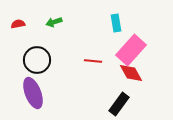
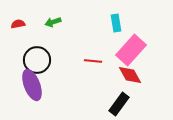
green arrow: moved 1 px left
red diamond: moved 1 px left, 2 px down
purple ellipse: moved 1 px left, 8 px up
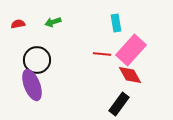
red line: moved 9 px right, 7 px up
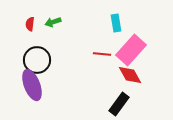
red semicircle: moved 12 px right; rotated 72 degrees counterclockwise
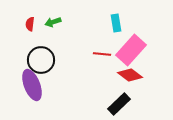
black circle: moved 4 px right
red diamond: rotated 25 degrees counterclockwise
black rectangle: rotated 10 degrees clockwise
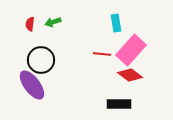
purple ellipse: rotated 16 degrees counterclockwise
black rectangle: rotated 45 degrees clockwise
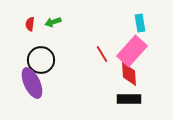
cyan rectangle: moved 24 px right
pink rectangle: moved 1 px right, 1 px down
red line: rotated 54 degrees clockwise
red diamond: moved 1 px left, 1 px up; rotated 50 degrees clockwise
purple ellipse: moved 2 px up; rotated 12 degrees clockwise
black rectangle: moved 10 px right, 5 px up
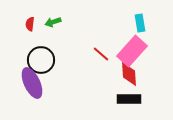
red line: moved 1 px left; rotated 18 degrees counterclockwise
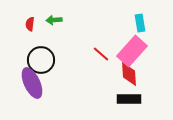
green arrow: moved 1 px right, 2 px up; rotated 14 degrees clockwise
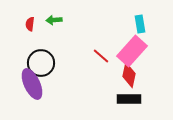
cyan rectangle: moved 1 px down
red line: moved 2 px down
black circle: moved 3 px down
red diamond: moved 1 px down; rotated 15 degrees clockwise
purple ellipse: moved 1 px down
